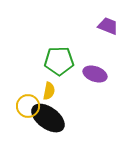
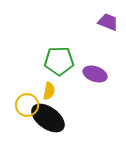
purple trapezoid: moved 4 px up
yellow circle: moved 1 px left, 1 px up
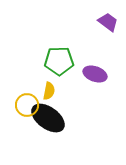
purple trapezoid: rotated 15 degrees clockwise
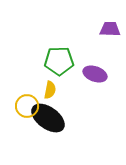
purple trapezoid: moved 2 px right, 7 px down; rotated 35 degrees counterclockwise
yellow semicircle: moved 1 px right, 1 px up
yellow circle: moved 1 px down
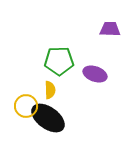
yellow semicircle: rotated 12 degrees counterclockwise
yellow circle: moved 1 px left
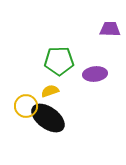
purple ellipse: rotated 25 degrees counterclockwise
yellow semicircle: moved 1 px down; rotated 108 degrees counterclockwise
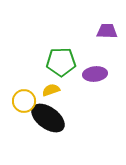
purple trapezoid: moved 3 px left, 2 px down
green pentagon: moved 2 px right, 1 px down
yellow semicircle: moved 1 px right, 1 px up
yellow circle: moved 2 px left, 5 px up
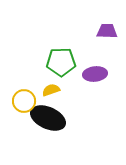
black ellipse: rotated 12 degrees counterclockwise
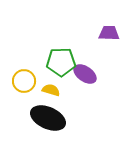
purple trapezoid: moved 2 px right, 2 px down
purple ellipse: moved 10 px left; rotated 40 degrees clockwise
yellow semicircle: rotated 36 degrees clockwise
yellow circle: moved 20 px up
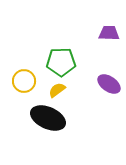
purple ellipse: moved 24 px right, 10 px down
yellow semicircle: moved 6 px right; rotated 54 degrees counterclockwise
